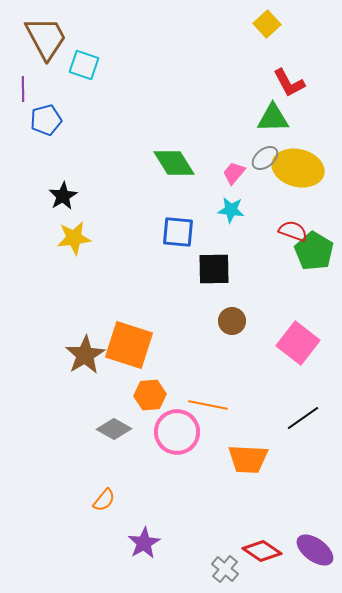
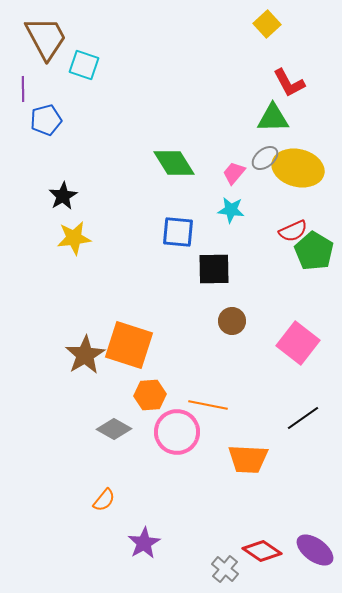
red semicircle: rotated 136 degrees clockwise
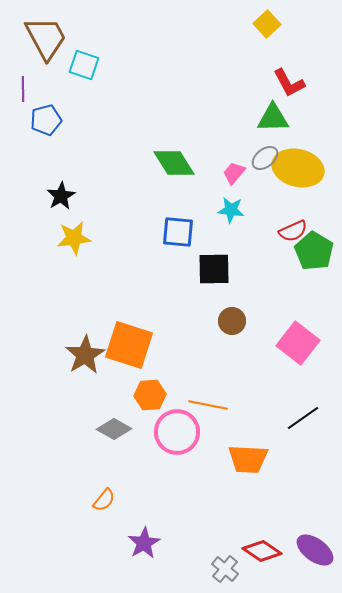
black star: moved 2 px left
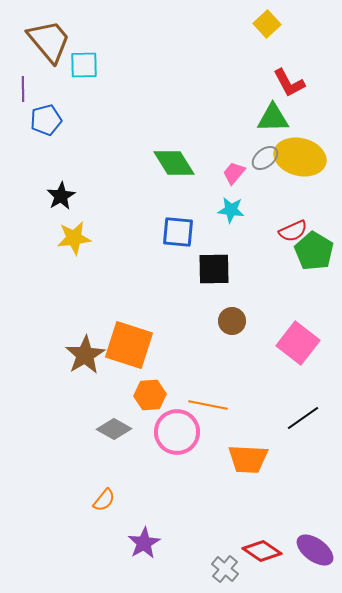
brown trapezoid: moved 3 px right, 3 px down; rotated 12 degrees counterclockwise
cyan square: rotated 20 degrees counterclockwise
yellow ellipse: moved 2 px right, 11 px up
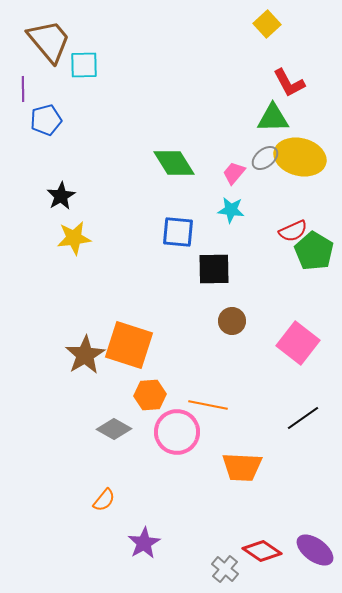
orange trapezoid: moved 6 px left, 8 px down
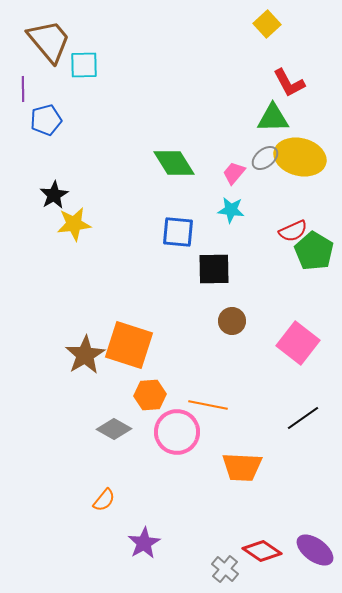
black star: moved 7 px left, 1 px up
yellow star: moved 14 px up
